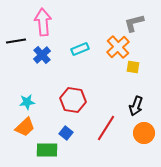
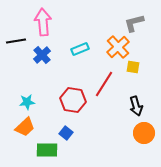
black arrow: rotated 36 degrees counterclockwise
red line: moved 2 px left, 44 px up
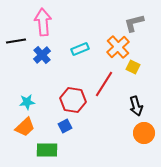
yellow square: rotated 16 degrees clockwise
blue square: moved 1 px left, 7 px up; rotated 24 degrees clockwise
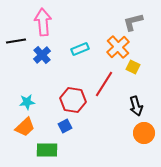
gray L-shape: moved 1 px left, 1 px up
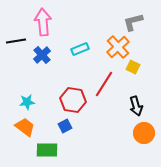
orange trapezoid: rotated 100 degrees counterclockwise
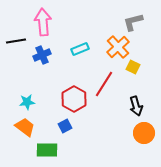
blue cross: rotated 18 degrees clockwise
red hexagon: moved 1 px right, 1 px up; rotated 20 degrees clockwise
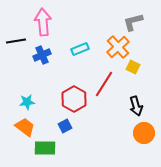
green rectangle: moved 2 px left, 2 px up
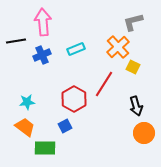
cyan rectangle: moved 4 px left
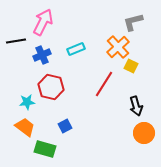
pink arrow: rotated 32 degrees clockwise
yellow square: moved 2 px left, 1 px up
red hexagon: moved 23 px left, 12 px up; rotated 15 degrees counterclockwise
green rectangle: moved 1 px down; rotated 15 degrees clockwise
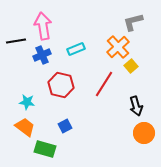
pink arrow: moved 4 px down; rotated 36 degrees counterclockwise
yellow square: rotated 24 degrees clockwise
red hexagon: moved 10 px right, 2 px up
cyan star: rotated 14 degrees clockwise
